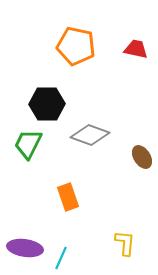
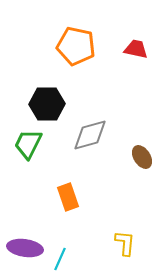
gray diamond: rotated 36 degrees counterclockwise
cyan line: moved 1 px left, 1 px down
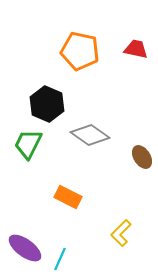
orange pentagon: moved 4 px right, 5 px down
black hexagon: rotated 24 degrees clockwise
gray diamond: rotated 51 degrees clockwise
orange rectangle: rotated 44 degrees counterclockwise
yellow L-shape: moved 4 px left, 10 px up; rotated 140 degrees counterclockwise
purple ellipse: rotated 28 degrees clockwise
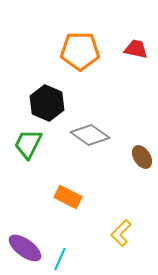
orange pentagon: rotated 12 degrees counterclockwise
black hexagon: moved 1 px up
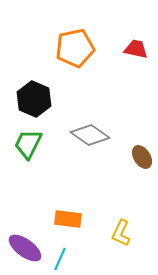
orange pentagon: moved 5 px left, 3 px up; rotated 12 degrees counterclockwise
black hexagon: moved 13 px left, 4 px up
orange rectangle: moved 22 px down; rotated 20 degrees counterclockwise
yellow L-shape: rotated 20 degrees counterclockwise
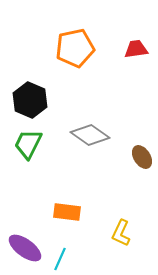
red trapezoid: rotated 20 degrees counterclockwise
black hexagon: moved 4 px left, 1 px down
orange rectangle: moved 1 px left, 7 px up
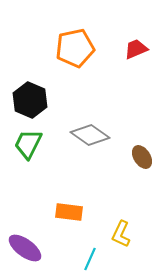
red trapezoid: rotated 15 degrees counterclockwise
orange rectangle: moved 2 px right
yellow L-shape: moved 1 px down
cyan line: moved 30 px right
